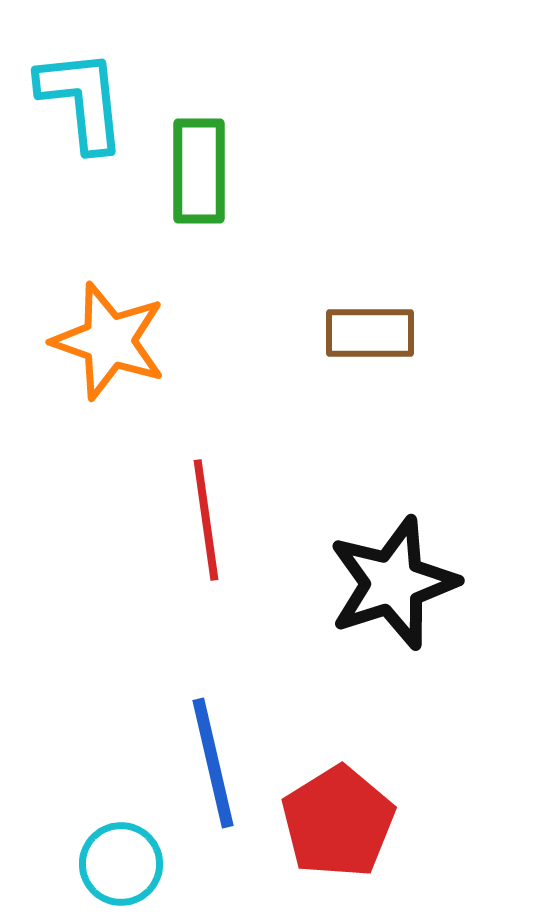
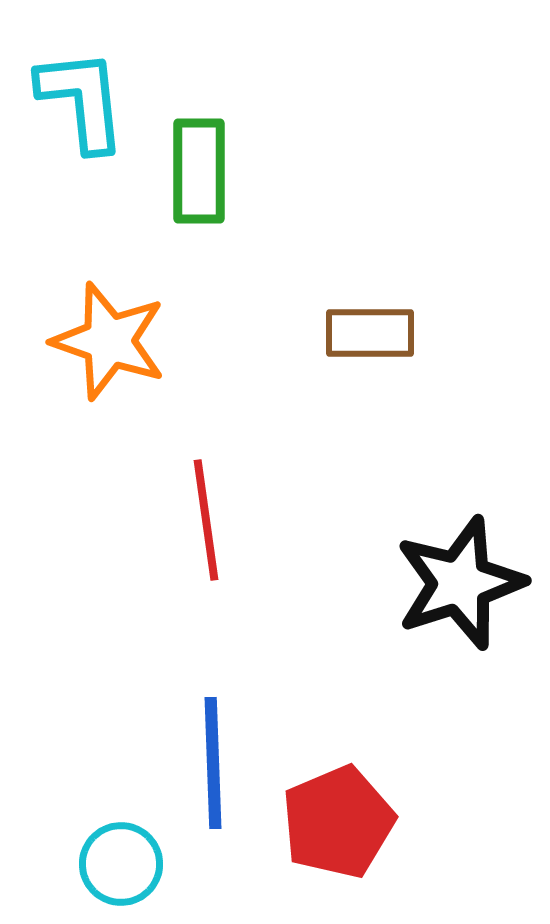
black star: moved 67 px right
blue line: rotated 11 degrees clockwise
red pentagon: rotated 9 degrees clockwise
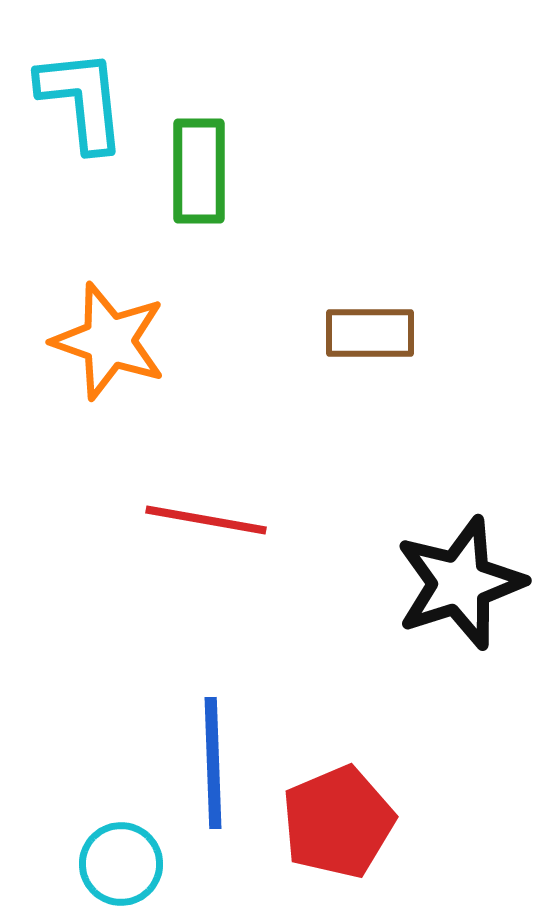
red line: rotated 72 degrees counterclockwise
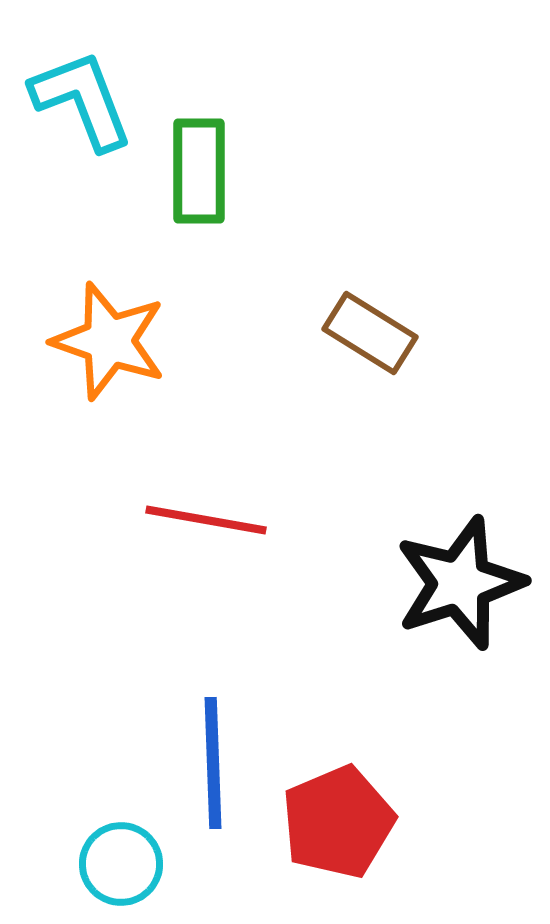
cyan L-shape: rotated 15 degrees counterclockwise
brown rectangle: rotated 32 degrees clockwise
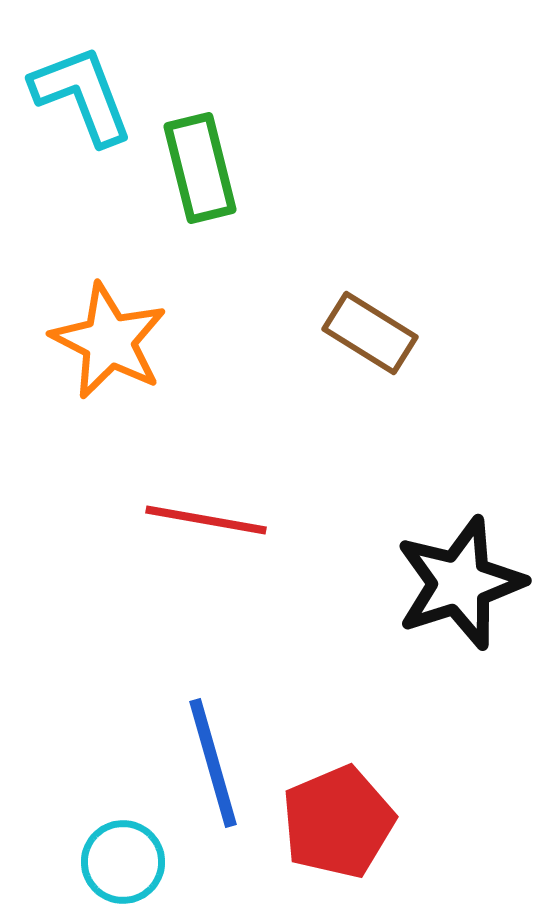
cyan L-shape: moved 5 px up
green rectangle: moved 1 px right, 3 px up; rotated 14 degrees counterclockwise
orange star: rotated 8 degrees clockwise
blue line: rotated 14 degrees counterclockwise
cyan circle: moved 2 px right, 2 px up
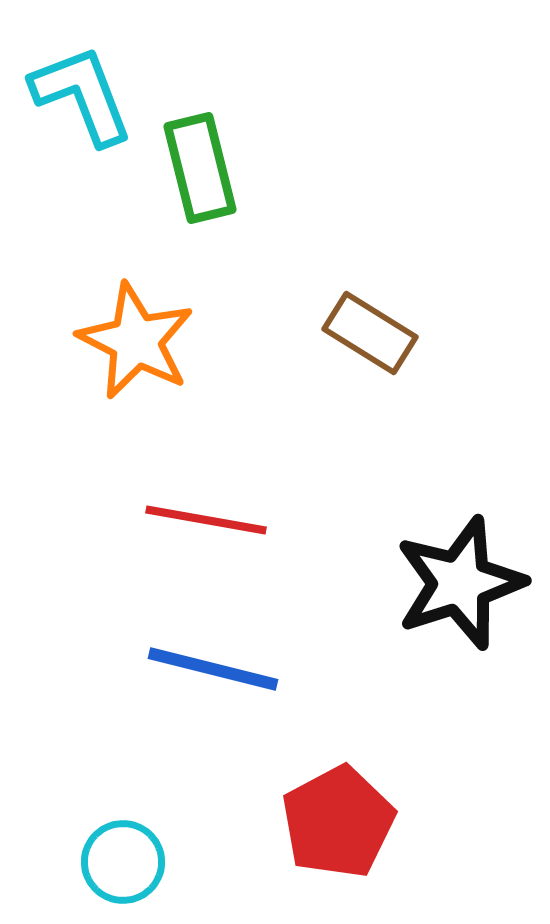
orange star: moved 27 px right
blue line: moved 94 px up; rotated 60 degrees counterclockwise
red pentagon: rotated 5 degrees counterclockwise
